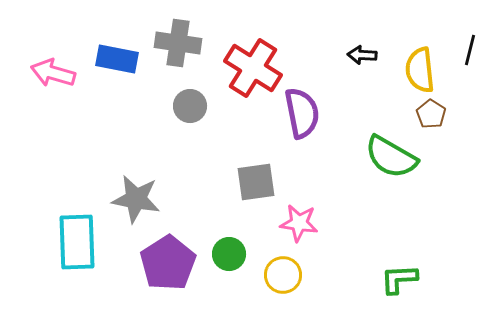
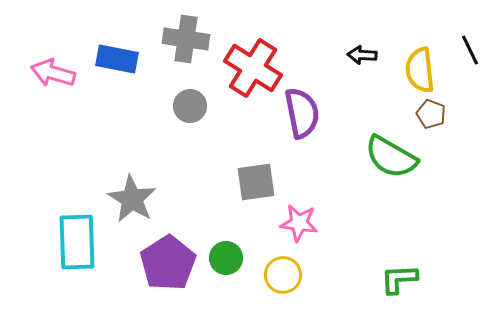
gray cross: moved 8 px right, 4 px up
black line: rotated 40 degrees counterclockwise
brown pentagon: rotated 12 degrees counterclockwise
gray star: moved 4 px left; rotated 21 degrees clockwise
green circle: moved 3 px left, 4 px down
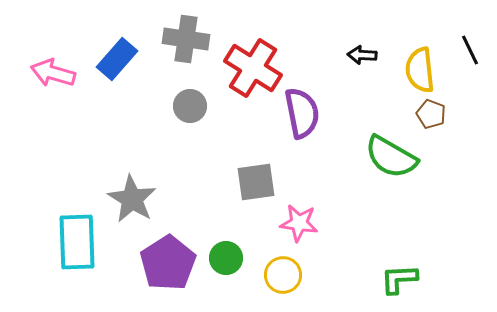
blue rectangle: rotated 60 degrees counterclockwise
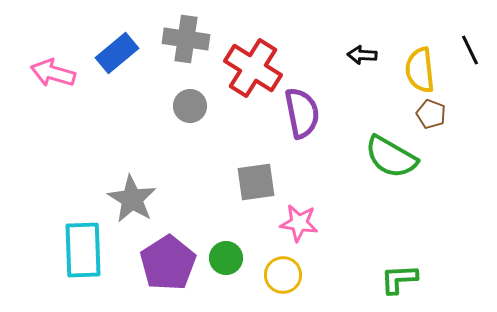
blue rectangle: moved 6 px up; rotated 9 degrees clockwise
cyan rectangle: moved 6 px right, 8 px down
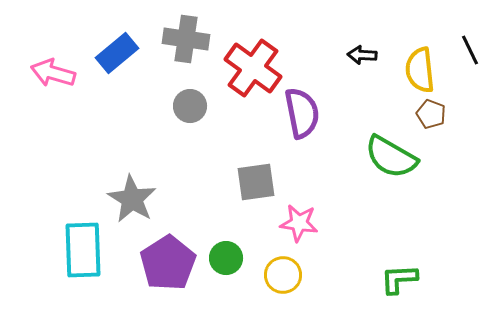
red cross: rotated 4 degrees clockwise
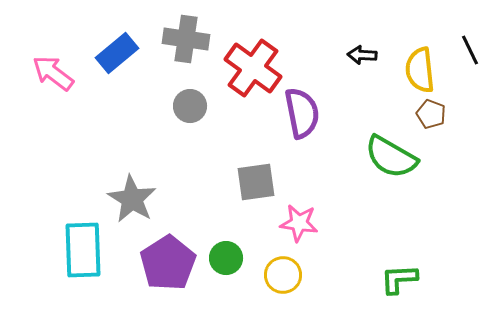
pink arrow: rotated 21 degrees clockwise
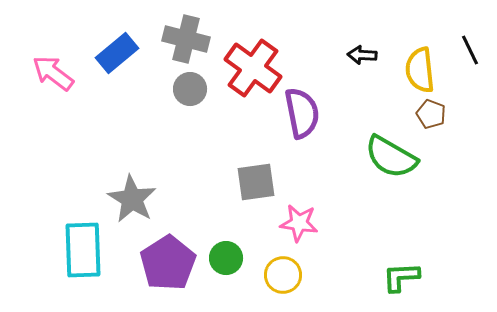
gray cross: rotated 6 degrees clockwise
gray circle: moved 17 px up
green L-shape: moved 2 px right, 2 px up
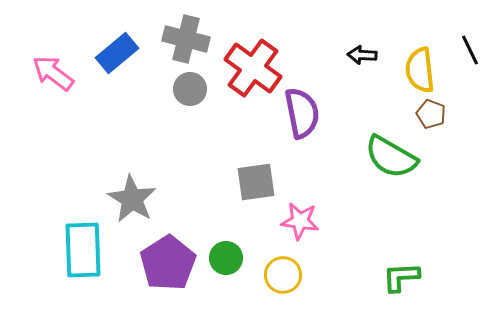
pink star: moved 1 px right, 2 px up
